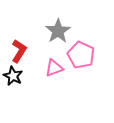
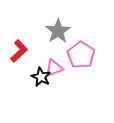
red L-shape: rotated 15 degrees clockwise
pink pentagon: rotated 8 degrees clockwise
black star: moved 28 px right, 1 px down
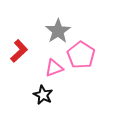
black star: moved 2 px right, 18 px down
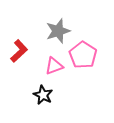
gray star: rotated 15 degrees clockwise
pink pentagon: moved 2 px right
pink triangle: moved 2 px up
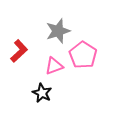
black star: moved 1 px left, 2 px up
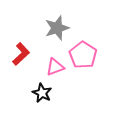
gray star: moved 1 px left, 3 px up
red L-shape: moved 2 px right, 3 px down
pink triangle: moved 1 px right, 1 px down
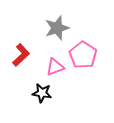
red L-shape: moved 1 px down
black star: rotated 18 degrees counterclockwise
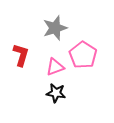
gray star: moved 2 px left
red L-shape: rotated 30 degrees counterclockwise
black star: moved 14 px right
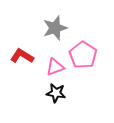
red L-shape: moved 1 px right, 1 px down; rotated 75 degrees counterclockwise
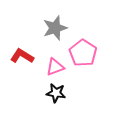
pink pentagon: moved 2 px up
